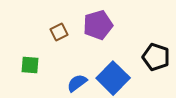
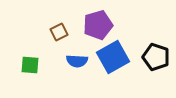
blue square: moved 21 px up; rotated 16 degrees clockwise
blue semicircle: moved 22 px up; rotated 140 degrees counterclockwise
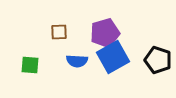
purple pentagon: moved 7 px right, 8 px down
brown square: rotated 24 degrees clockwise
black pentagon: moved 2 px right, 3 px down
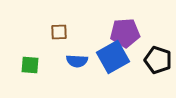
purple pentagon: moved 20 px right; rotated 12 degrees clockwise
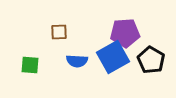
black pentagon: moved 7 px left; rotated 12 degrees clockwise
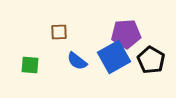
purple pentagon: moved 1 px right, 1 px down
blue square: moved 1 px right
blue semicircle: rotated 35 degrees clockwise
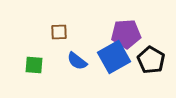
green square: moved 4 px right
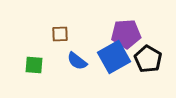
brown square: moved 1 px right, 2 px down
black pentagon: moved 3 px left, 1 px up
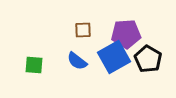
brown square: moved 23 px right, 4 px up
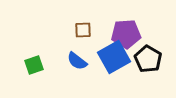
green square: rotated 24 degrees counterclockwise
